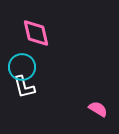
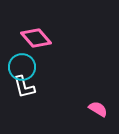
pink diamond: moved 5 px down; rotated 28 degrees counterclockwise
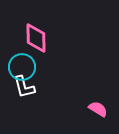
pink diamond: rotated 40 degrees clockwise
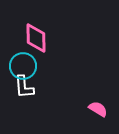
cyan circle: moved 1 px right, 1 px up
white L-shape: rotated 10 degrees clockwise
